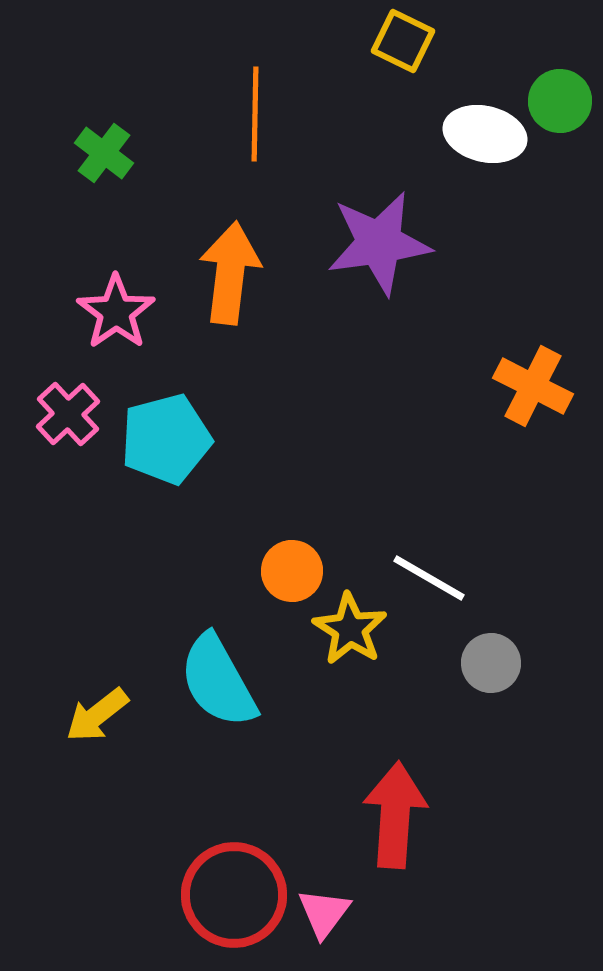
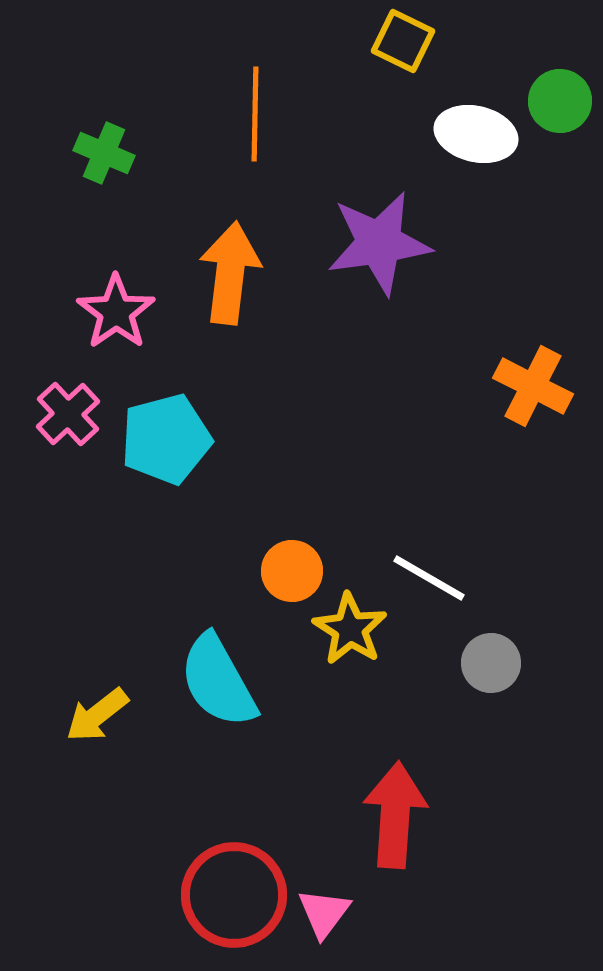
white ellipse: moved 9 px left
green cross: rotated 14 degrees counterclockwise
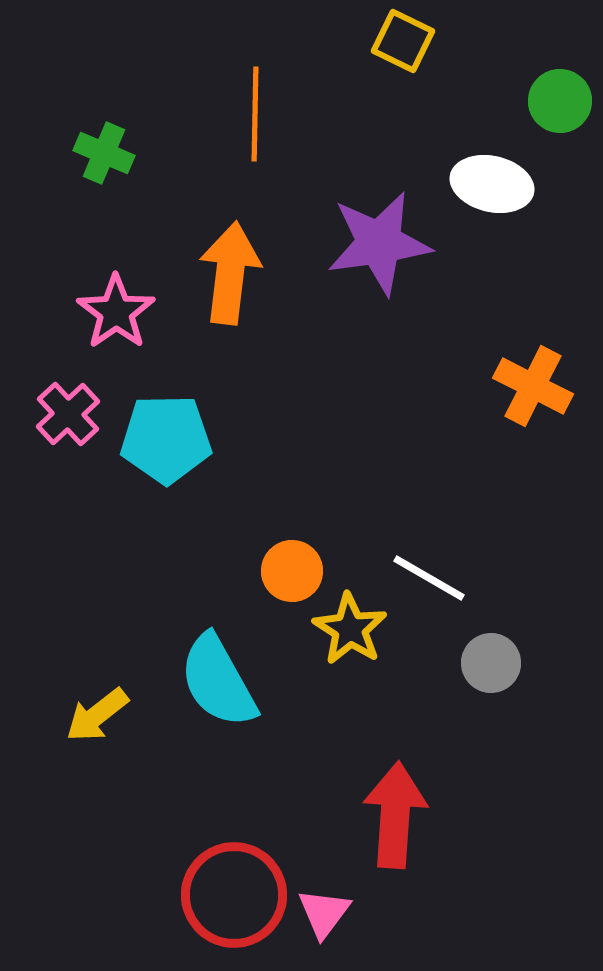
white ellipse: moved 16 px right, 50 px down
cyan pentagon: rotated 14 degrees clockwise
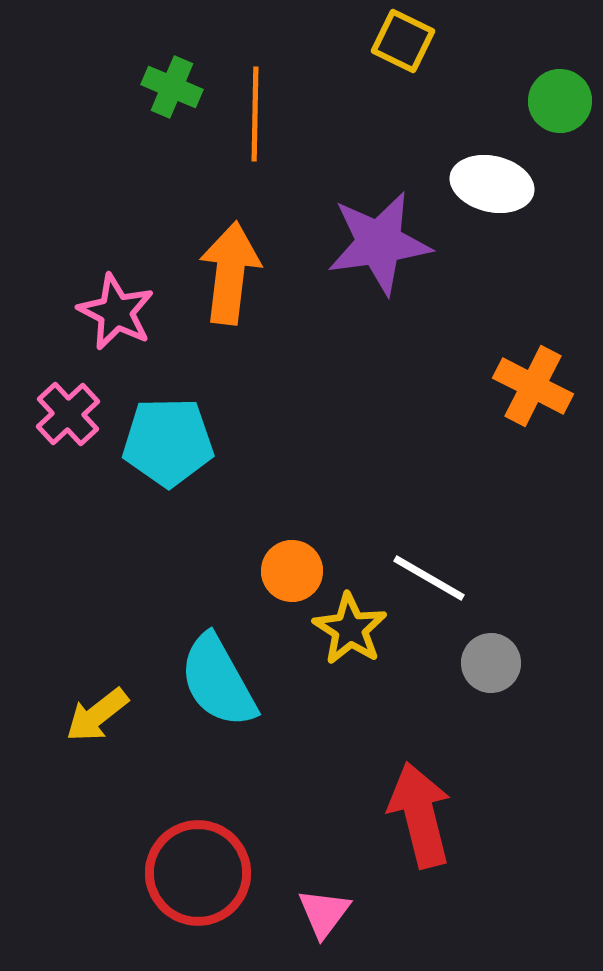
green cross: moved 68 px right, 66 px up
pink star: rotated 10 degrees counterclockwise
cyan pentagon: moved 2 px right, 3 px down
red arrow: moved 25 px right; rotated 18 degrees counterclockwise
red circle: moved 36 px left, 22 px up
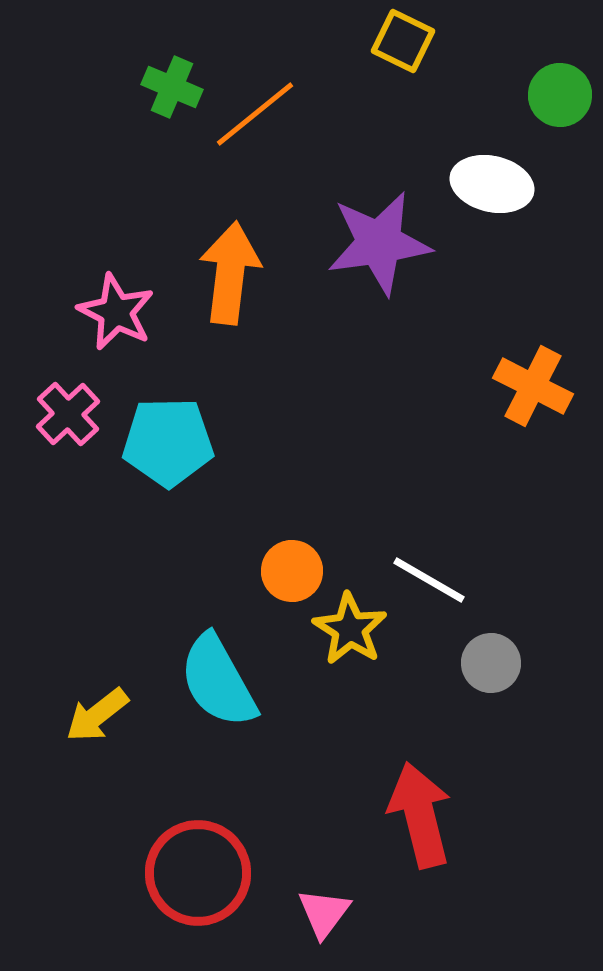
green circle: moved 6 px up
orange line: rotated 50 degrees clockwise
white line: moved 2 px down
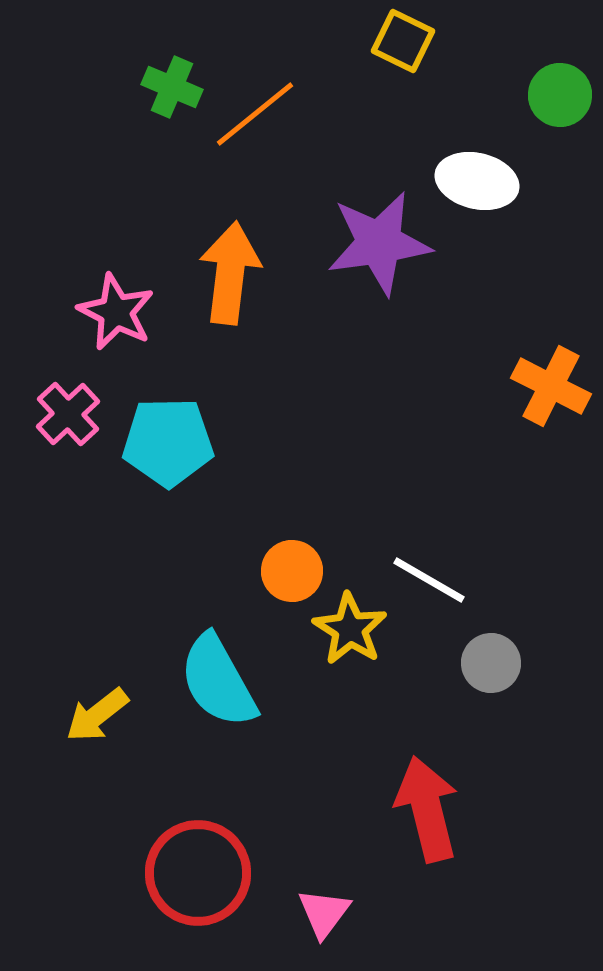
white ellipse: moved 15 px left, 3 px up
orange cross: moved 18 px right
red arrow: moved 7 px right, 6 px up
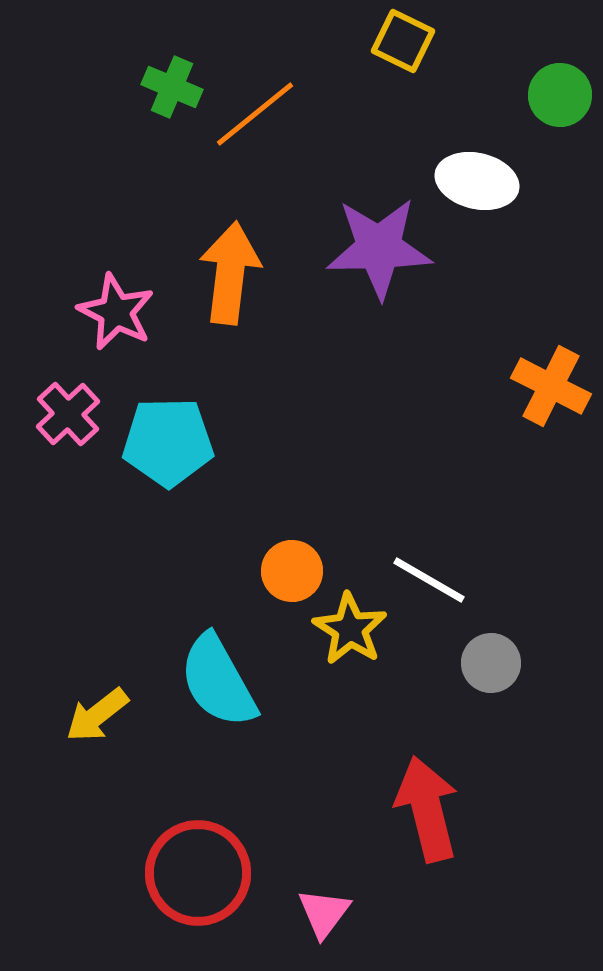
purple star: moved 5 px down; rotated 7 degrees clockwise
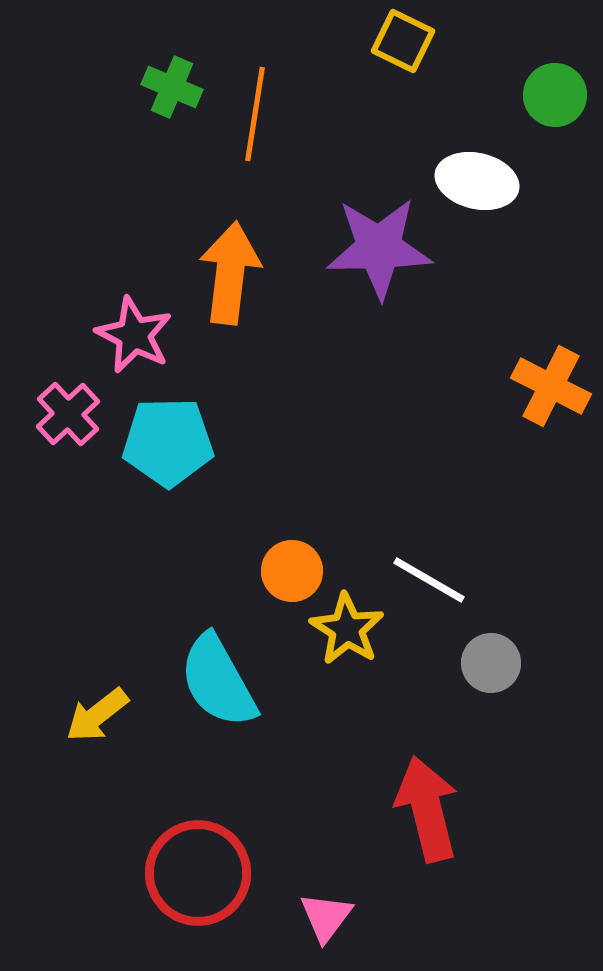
green circle: moved 5 px left
orange line: rotated 42 degrees counterclockwise
pink star: moved 18 px right, 23 px down
yellow star: moved 3 px left
pink triangle: moved 2 px right, 4 px down
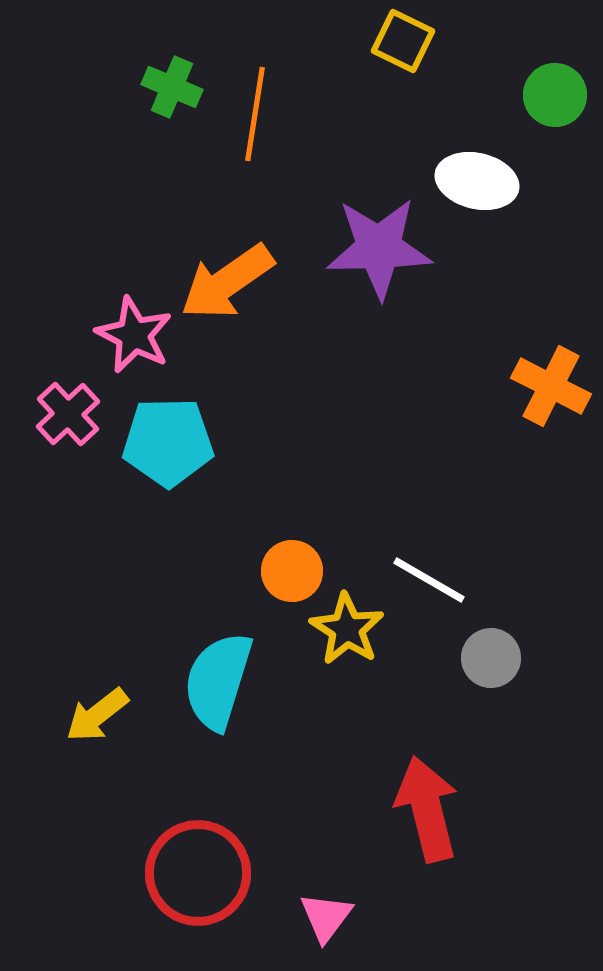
orange arrow: moved 3 px left, 9 px down; rotated 132 degrees counterclockwise
gray circle: moved 5 px up
cyan semicircle: rotated 46 degrees clockwise
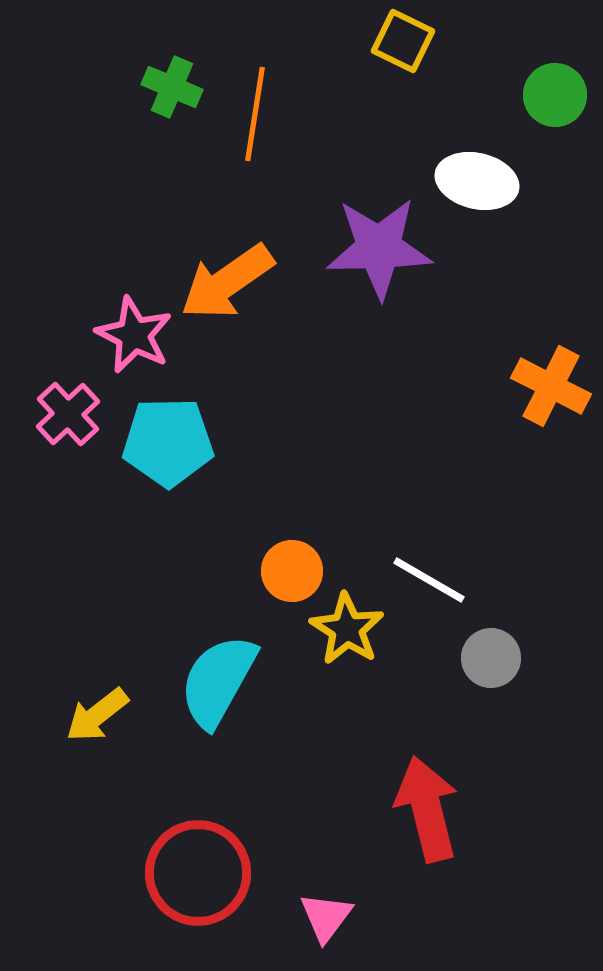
cyan semicircle: rotated 12 degrees clockwise
